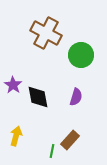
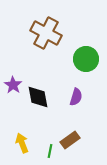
green circle: moved 5 px right, 4 px down
yellow arrow: moved 6 px right, 7 px down; rotated 36 degrees counterclockwise
brown rectangle: rotated 12 degrees clockwise
green line: moved 2 px left
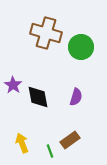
brown cross: rotated 12 degrees counterclockwise
green circle: moved 5 px left, 12 px up
green line: rotated 32 degrees counterclockwise
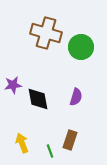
purple star: rotated 30 degrees clockwise
black diamond: moved 2 px down
brown rectangle: rotated 36 degrees counterclockwise
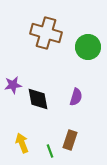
green circle: moved 7 px right
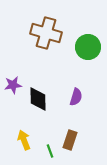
black diamond: rotated 10 degrees clockwise
yellow arrow: moved 2 px right, 3 px up
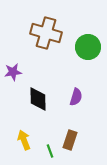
purple star: moved 13 px up
